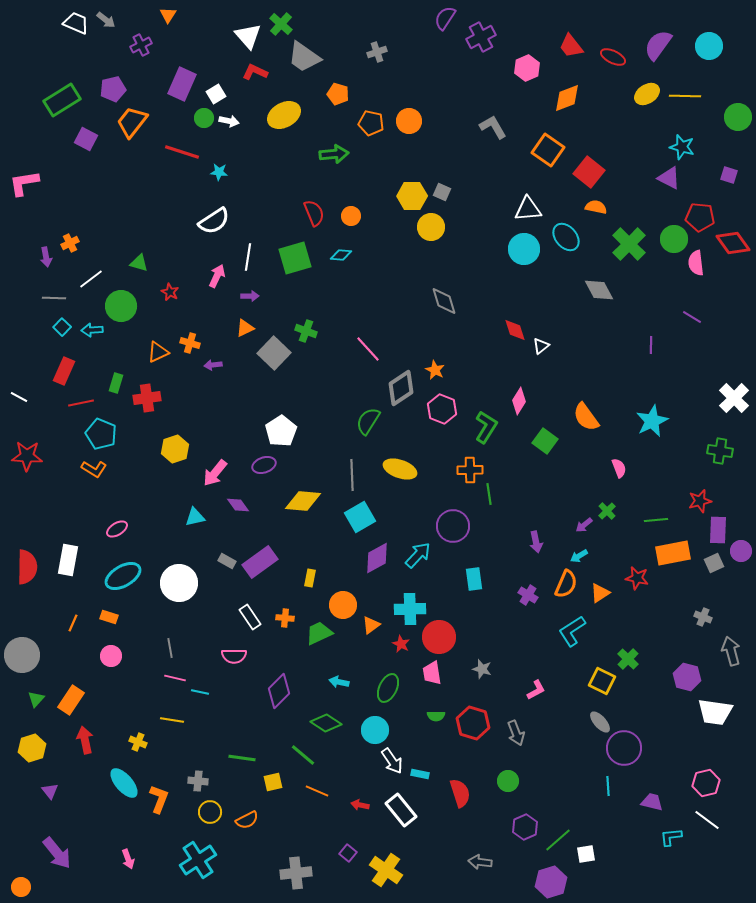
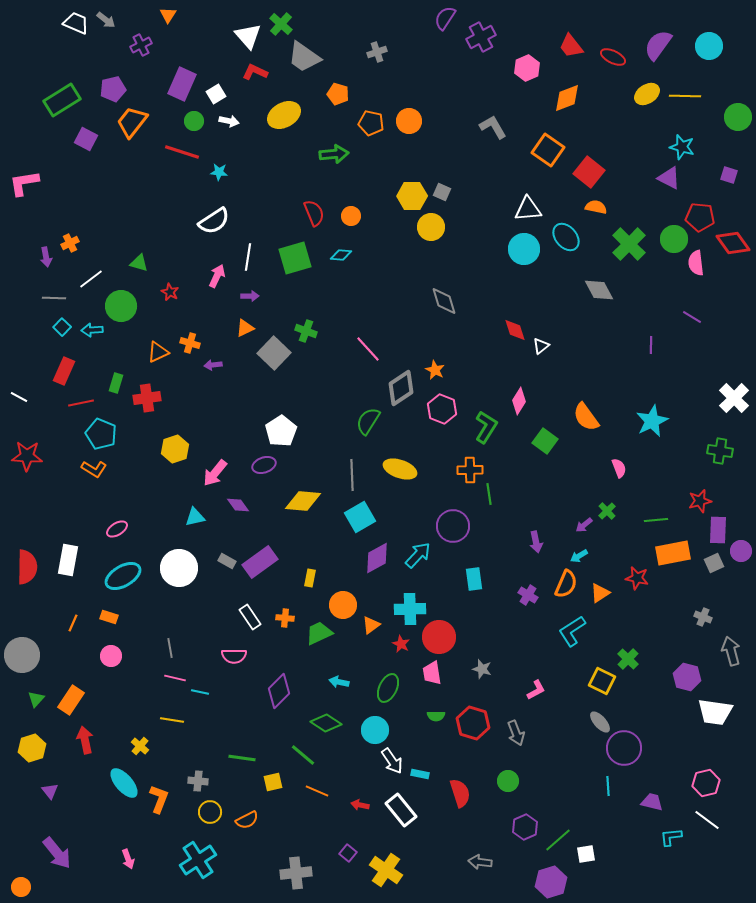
green circle at (204, 118): moved 10 px left, 3 px down
white circle at (179, 583): moved 15 px up
yellow cross at (138, 742): moved 2 px right, 4 px down; rotated 18 degrees clockwise
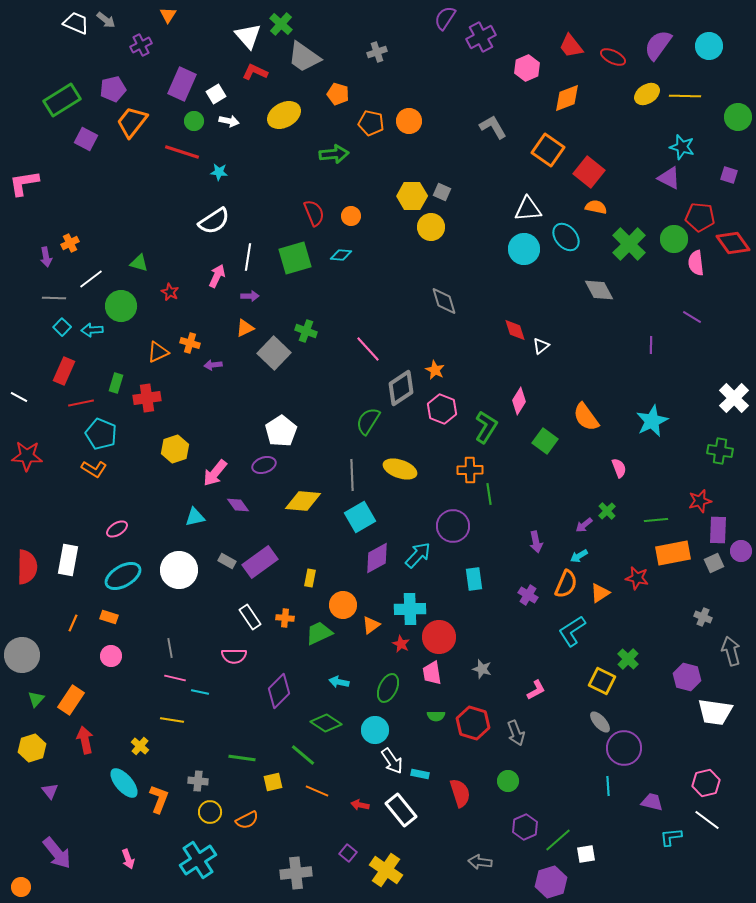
white circle at (179, 568): moved 2 px down
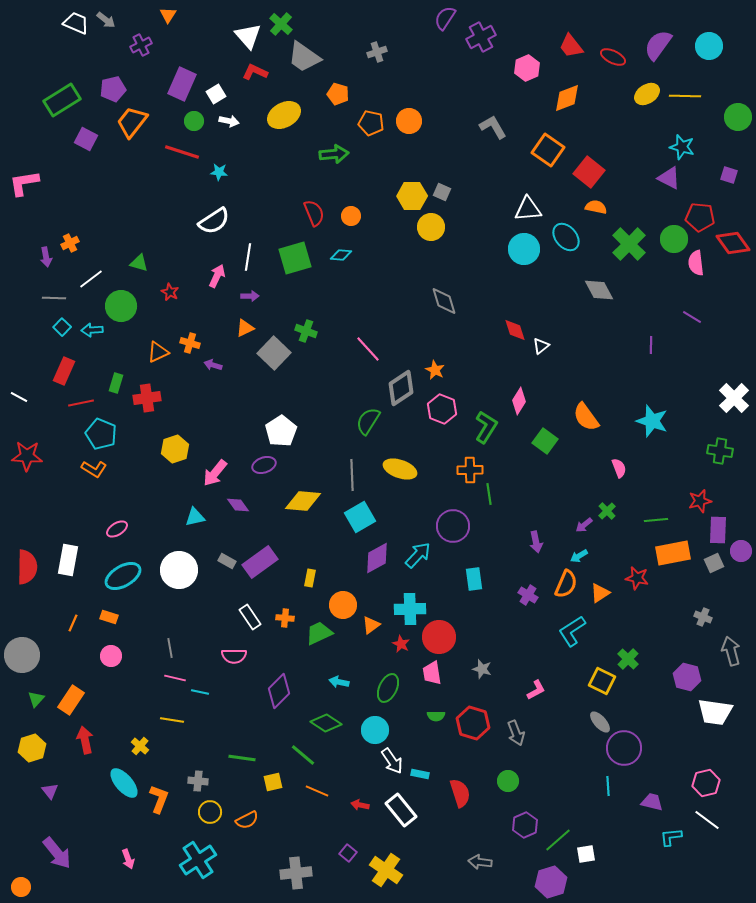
purple arrow at (213, 365): rotated 24 degrees clockwise
cyan star at (652, 421): rotated 28 degrees counterclockwise
purple hexagon at (525, 827): moved 2 px up
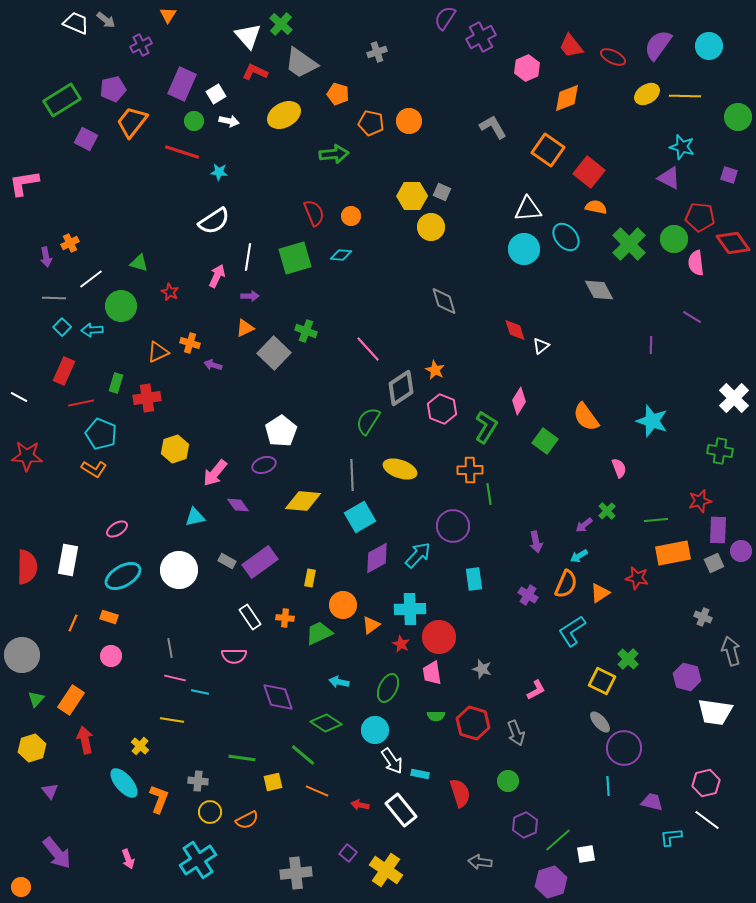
gray trapezoid at (304, 57): moved 3 px left, 6 px down
purple diamond at (279, 691): moved 1 px left, 6 px down; rotated 64 degrees counterclockwise
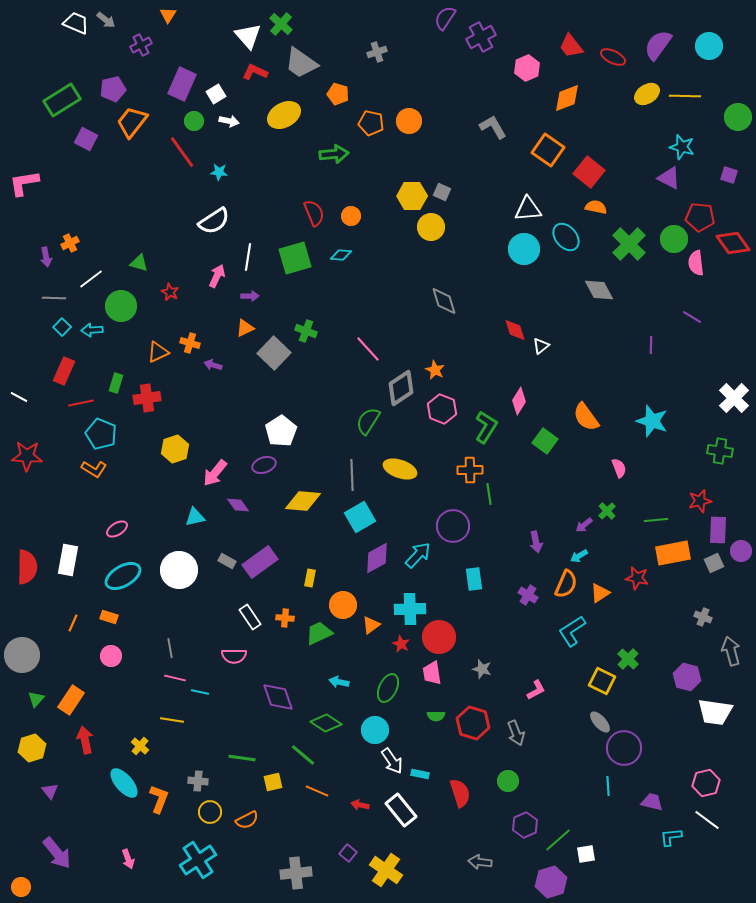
red line at (182, 152): rotated 36 degrees clockwise
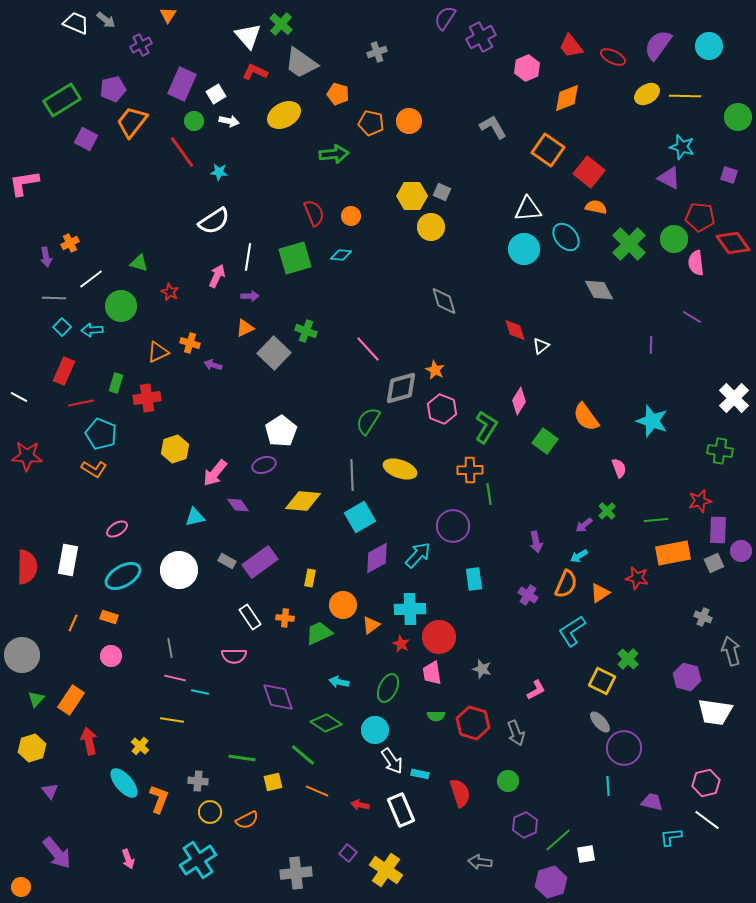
gray diamond at (401, 388): rotated 18 degrees clockwise
red arrow at (85, 740): moved 4 px right, 1 px down
white rectangle at (401, 810): rotated 16 degrees clockwise
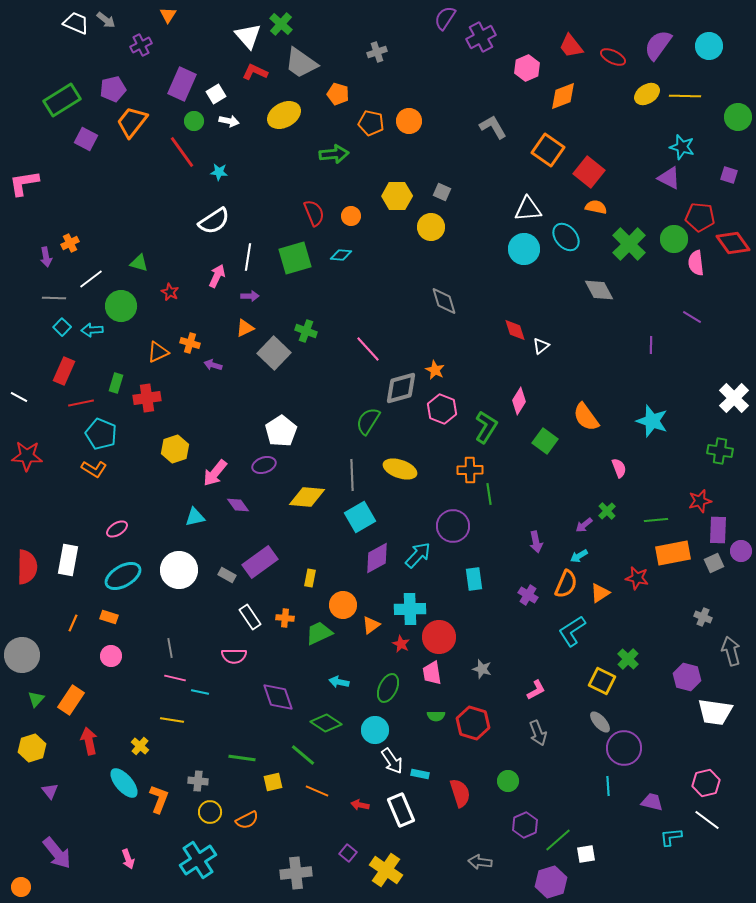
orange diamond at (567, 98): moved 4 px left, 2 px up
yellow hexagon at (412, 196): moved 15 px left
yellow diamond at (303, 501): moved 4 px right, 4 px up
gray rectangle at (227, 561): moved 14 px down
gray arrow at (516, 733): moved 22 px right
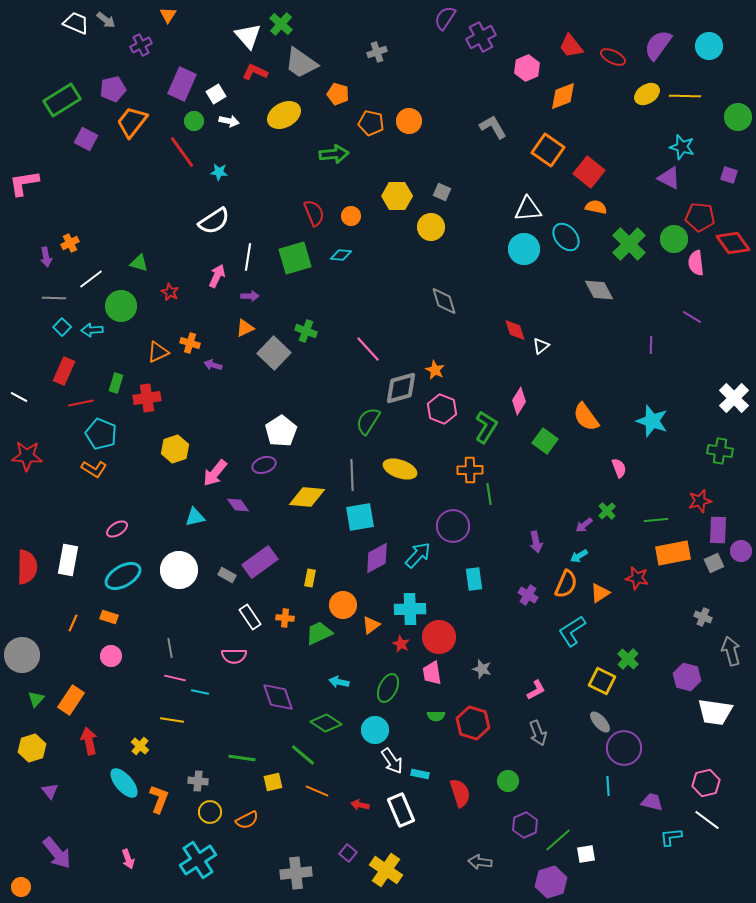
cyan square at (360, 517): rotated 20 degrees clockwise
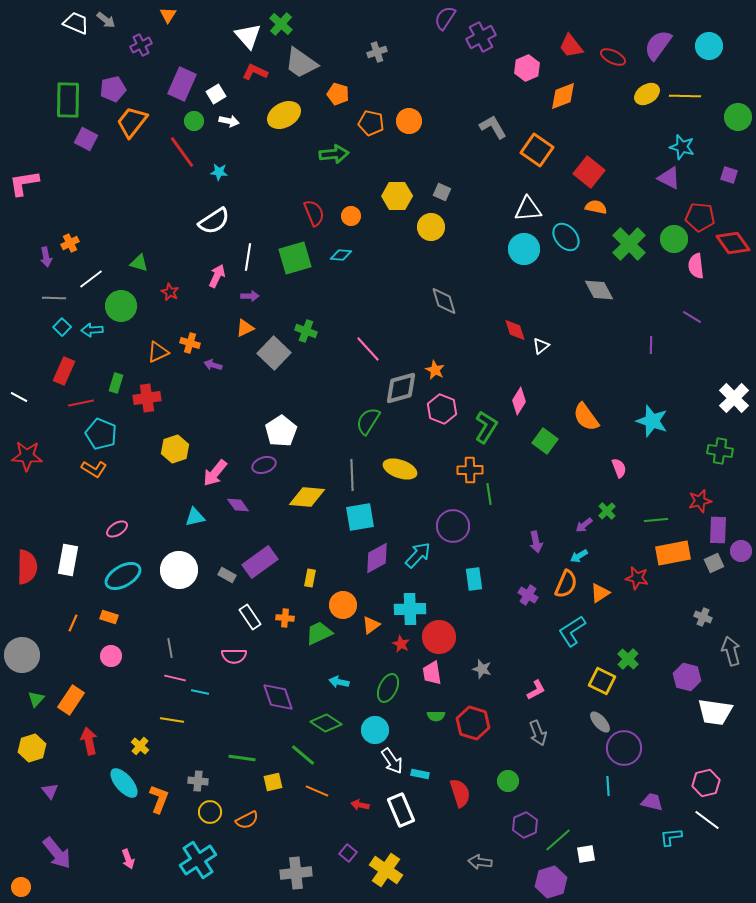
green rectangle at (62, 100): moved 6 px right; rotated 57 degrees counterclockwise
orange square at (548, 150): moved 11 px left
pink semicircle at (696, 263): moved 3 px down
